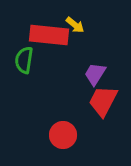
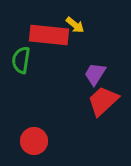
green semicircle: moved 3 px left
red trapezoid: rotated 20 degrees clockwise
red circle: moved 29 px left, 6 px down
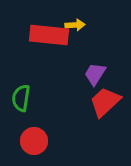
yellow arrow: rotated 42 degrees counterclockwise
green semicircle: moved 38 px down
red trapezoid: moved 2 px right, 1 px down
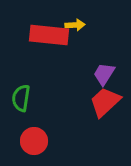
purple trapezoid: moved 9 px right
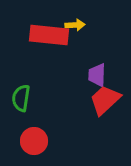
purple trapezoid: moved 7 px left, 1 px down; rotated 30 degrees counterclockwise
red trapezoid: moved 2 px up
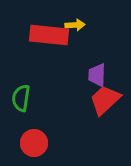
red circle: moved 2 px down
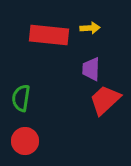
yellow arrow: moved 15 px right, 3 px down
purple trapezoid: moved 6 px left, 6 px up
red circle: moved 9 px left, 2 px up
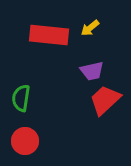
yellow arrow: rotated 144 degrees clockwise
purple trapezoid: moved 1 px right, 2 px down; rotated 105 degrees counterclockwise
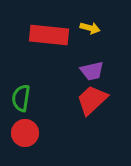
yellow arrow: rotated 126 degrees counterclockwise
red trapezoid: moved 13 px left
red circle: moved 8 px up
